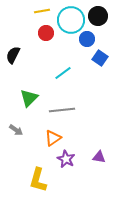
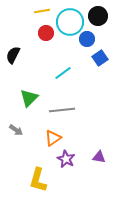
cyan circle: moved 1 px left, 2 px down
blue square: rotated 21 degrees clockwise
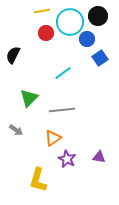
purple star: moved 1 px right
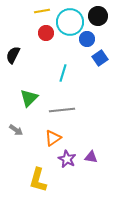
cyan line: rotated 36 degrees counterclockwise
purple triangle: moved 8 px left
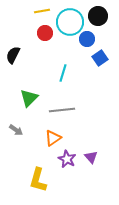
red circle: moved 1 px left
purple triangle: rotated 40 degrees clockwise
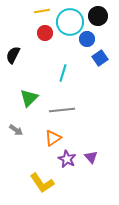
yellow L-shape: moved 4 px right, 3 px down; rotated 50 degrees counterclockwise
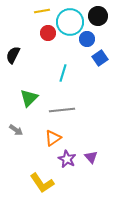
red circle: moved 3 px right
